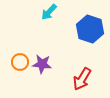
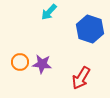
red arrow: moved 1 px left, 1 px up
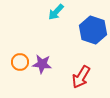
cyan arrow: moved 7 px right
blue hexagon: moved 3 px right, 1 px down
red arrow: moved 1 px up
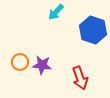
purple star: moved 1 px down
red arrow: moved 1 px left, 1 px down; rotated 50 degrees counterclockwise
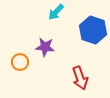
purple star: moved 3 px right, 18 px up
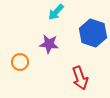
blue hexagon: moved 3 px down
purple star: moved 4 px right, 3 px up
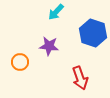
purple star: moved 2 px down
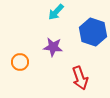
blue hexagon: moved 1 px up
purple star: moved 4 px right, 1 px down
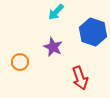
purple star: rotated 18 degrees clockwise
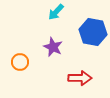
blue hexagon: rotated 8 degrees counterclockwise
red arrow: rotated 70 degrees counterclockwise
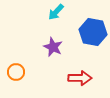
orange circle: moved 4 px left, 10 px down
